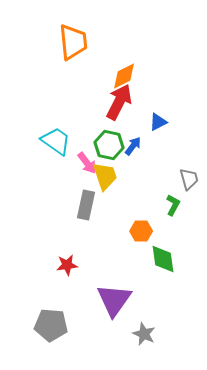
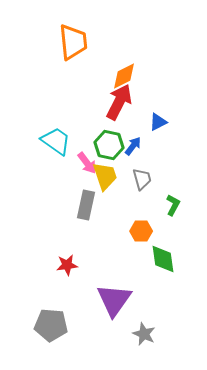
gray trapezoid: moved 47 px left
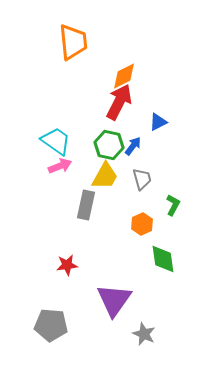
pink arrow: moved 27 px left, 3 px down; rotated 75 degrees counterclockwise
yellow trapezoid: rotated 48 degrees clockwise
orange hexagon: moved 1 px right, 7 px up; rotated 25 degrees counterclockwise
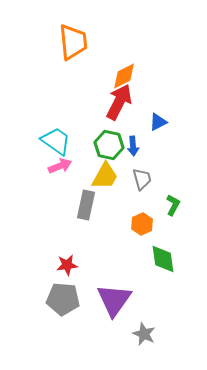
blue arrow: rotated 138 degrees clockwise
gray pentagon: moved 12 px right, 26 px up
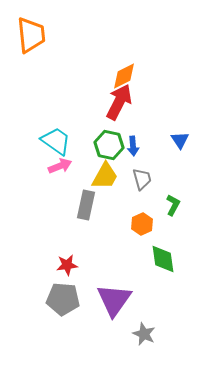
orange trapezoid: moved 42 px left, 7 px up
blue triangle: moved 22 px right, 18 px down; rotated 36 degrees counterclockwise
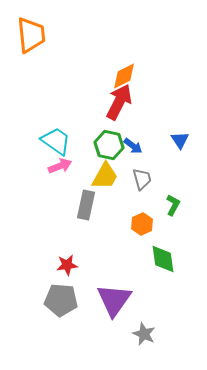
blue arrow: rotated 48 degrees counterclockwise
gray pentagon: moved 2 px left, 1 px down
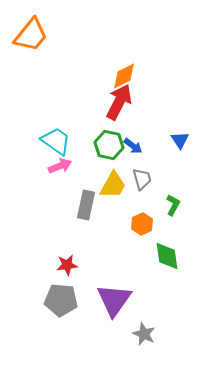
orange trapezoid: rotated 45 degrees clockwise
yellow trapezoid: moved 8 px right, 9 px down
green diamond: moved 4 px right, 3 px up
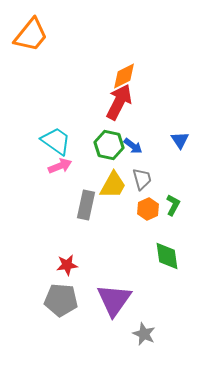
orange hexagon: moved 6 px right, 15 px up
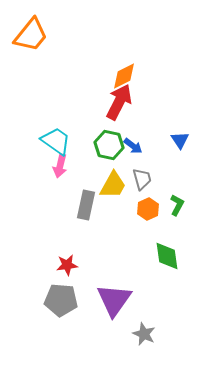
pink arrow: rotated 125 degrees clockwise
green L-shape: moved 4 px right
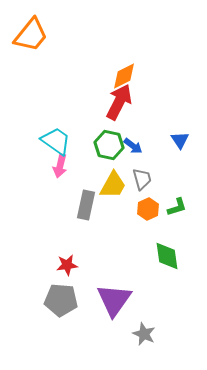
green L-shape: moved 2 px down; rotated 45 degrees clockwise
